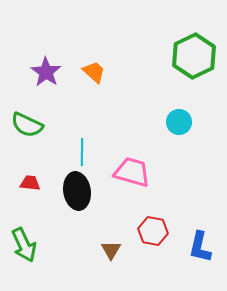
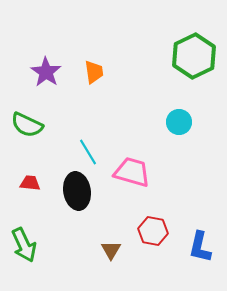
orange trapezoid: rotated 40 degrees clockwise
cyan line: moved 6 px right; rotated 32 degrees counterclockwise
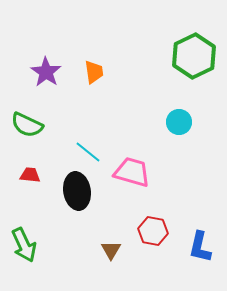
cyan line: rotated 20 degrees counterclockwise
red trapezoid: moved 8 px up
